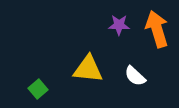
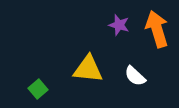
purple star: rotated 15 degrees clockwise
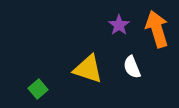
purple star: rotated 20 degrees clockwise
yellow triangle: rotated 12 degrees clockwise
white semicircle: moved 3 px left, 9 px up; rotated 25 degrees clockwise
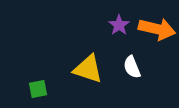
orange arrow: rotated 120 degrees clockwise
green square: rotated 30 degrees clockwise
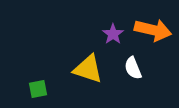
purple star: moved 6 px left, 9 px down
orange arrow: moved 4 px left, 1 px down
white semicircle: moved 1 px right, 1 px down
